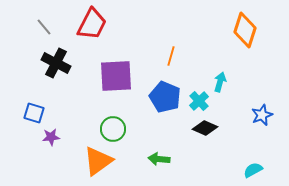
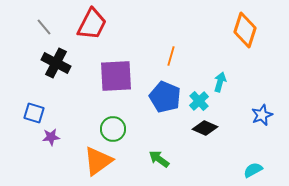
green arrow: rotated 30 degrees clockwise
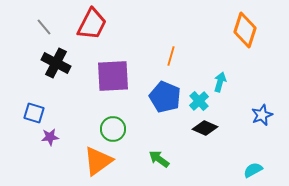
purple square: moved 3 px left
purple star: moved 1 px left
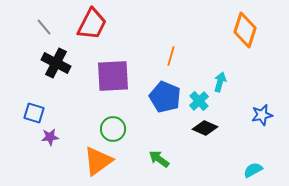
blue star: rotated 10 degrees clockwise
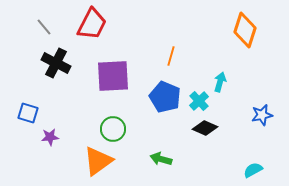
blue square: moved 6 px left
green arrow: moved 2 px right; rotated 20 degrees counterclockwise
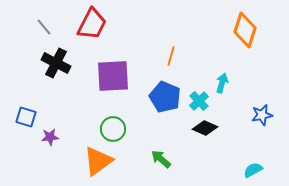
cyan arrow: moved 2 px right, 1 px down
blue square: moved 2 px left, 4 px down
green arrow: rotated 25 degrees clockwise
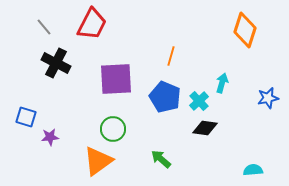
purple square: moved 3 px right, 3 px down
blue star: moved 6 px right, 17 px up
black diamond: rotated 15 degrees counterclockwise
cyan semicircle: rotated 24 degrees clockwise
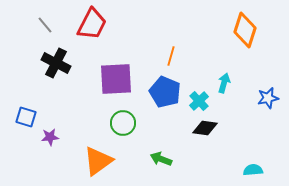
gray line: moved 1 px right, 2 px up
cyan arrow: moved 2 px right
blue pentagon: moved 5 px up
green circle: moved 10 px right, 6 px up
green arrow: rotated 20 degrees counterclockwise
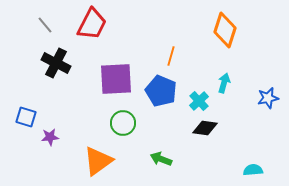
orange diamond: moved 20 px left
blue pentagon: moved 4 px left, 1 px up
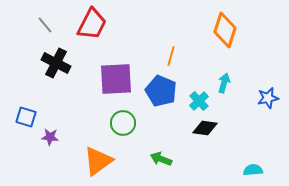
purple star: rotated 12 degrees clockwise
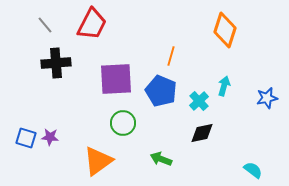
black cross: rotated 32 degrees counterclockwise
cyan arrow: moved 3 px down
blue star: moved 1 px left
blue square: moved 21 px down
black diamond: moved 3 px left, 5 px down; rotated 20 degrees counterclockwise
cyan semicircle: rotated 42 degrees clockwise
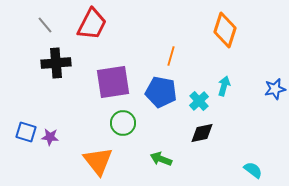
purple square: moved 3 px left, 3 px down; rotated 6 degrees counterclockwise
blue pentagon: moved 1 px down; rotated 12 degrees counterclockwise
blue star: moved 8 px right, 9 px up
blue square: moved 6 px up
orange triangle: rotated 32 degrees counterclockwise
